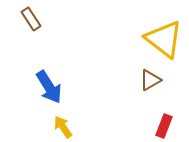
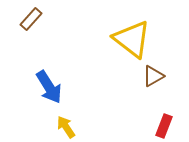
brown rectangle: rotated 75 degrees clockwise
yellow triangle: moved 32 px left
brown triangle: moved 3 px right, 4 px up
yellow arrow: moved 3 px right
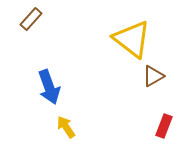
blue arrow: rotated 12 degrees clockwise
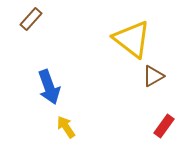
red rectangle: rotated 15 degrees clockwise
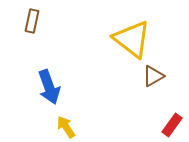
brown rectangle: moved 1 px right, 2 px down; rotated 30 degrees counterclockwise
red rectangle: moved 8 px right, 1 px up
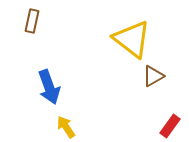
red rectangle: moved 2 px left, 1 px down
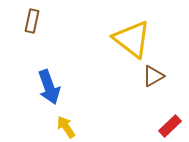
red rectangle: rotated 10 degrees clockwise
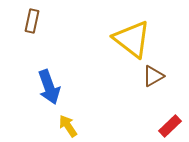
yellow arrow: moved 2 px right, 1 px up
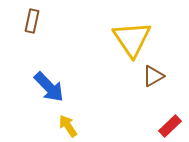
yellow triangle: rotated 18 degrees clockwise
blue arrow: rotated 24 degrees counterclockwise
